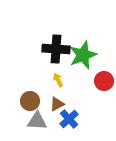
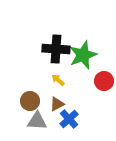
yellow arrow: rotated 24 degrees counterclockwise
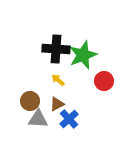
gray triangle: moved 1 px right, 2 px up
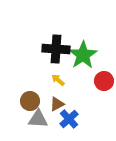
green star: rotated 12 degrees counterclockwise
